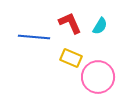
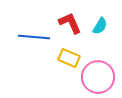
yellow rectangle: moved 2 px left
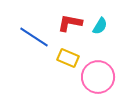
red L-shape: rotated 55 degrees counterclockwise
blue line: rotated 28 degrees clockwise
yellow rectangle: moved 1 px left
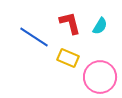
red L-shape: rotated 65 degrees clockwise
pink circle: moved 2 px right
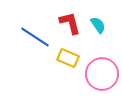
cyan semicircle: moved 2 px left, 1 px up; rotated 66 degrees counterclockwise
blue line: moved 1 px right
pink circle: moved 2 px right, 3 px up
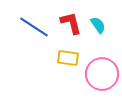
red L-shape: moved 1 px right
blue line: moved 1 px left, 10 px up
yellow rectangle: rotated 15 degrees counterclockwise
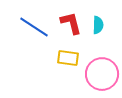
cyan semicircle: rotated 36 degrees clockwise
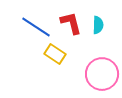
blue line: moved 2 px right
yellow rectangle: moved 13 px left, 4 px up; rotated 25 degrees clockwise
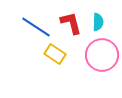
cyan semicircle: moved 3 px up
pink circle: moved 19 px up
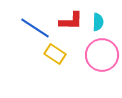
red L-shape: moved 2 px up; rotated 105 degrees clockwise
blue line: moved 1 px left, 1 px down
